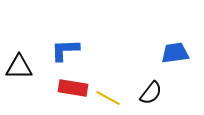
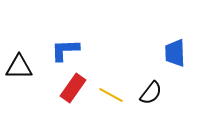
blue trapezoid: rotated 84 degrees counterclockwise
red rectangle: rotated 64 degrees counterclockwise
yellow line: moved 3 px right, 3 px up
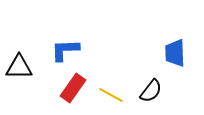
black semicircle: moved 2 px up
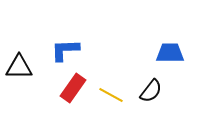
blue trapezoid: moved 5 px left; rotated 92 degrees clockwise
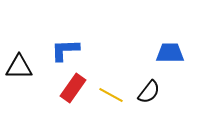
black semicircle: moved 2 px left, 1 px down
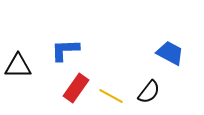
blue trapezoid: rotated 28 degrees clockwise
black triangle: moved 1 px left, 1 px up
red rectangle: moved 3 px right
yellow line: moved 1 px down
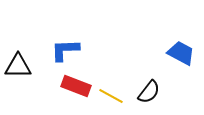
blue trapezoid: moved 11 px right
red rectangle: moved 2 px up; rotated 76 degrees clockwise
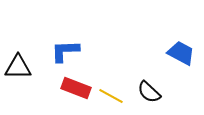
blue L-shape: moved 1 px down
black triangle: moved 1 px down
red rectangle: moved 2 px down
black semicircle: rotated 95 degrees clockwise
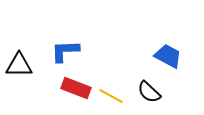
blue trapezoid: moved 13 px left, 3 px down
black triangle: moved 1 px right, 2 px up
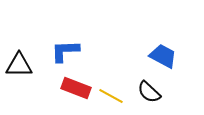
blue trapezoid: moved 5 px left
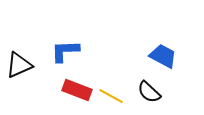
black triangle: rotated 24 degrees counterclockwise
red rectangle: moved 1 px right, 2 px down
